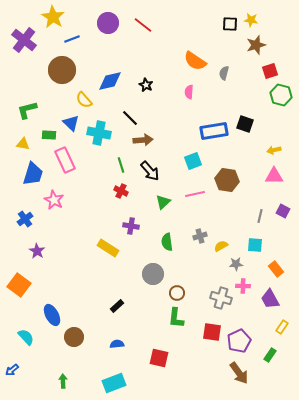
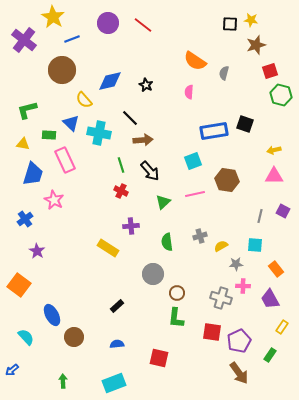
purple cross at (131, 226): rotated 14 degrees counterclockwise
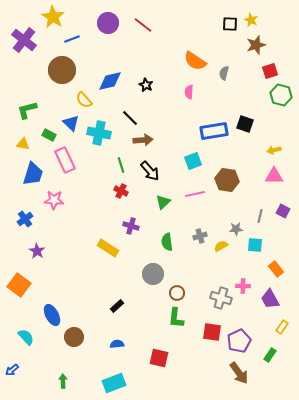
yellow star at (251, 20): rotated 16 degrees clockwise
green rectangle at (49, 135): rotated 24 degrees clockwise
pink star at (54, 200): rotated 24 degrees counterclockwise
purple cross at (131, 226): rotated 21 degrees clockwise
gray star at (236, 264): moved 35 px up
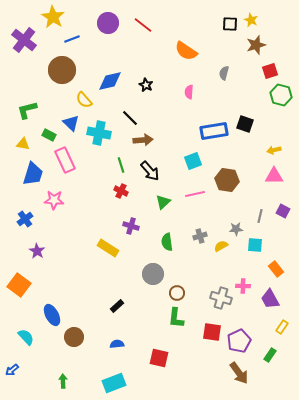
orange semicircle at (195, 61): moved 9 px left, 10 px up
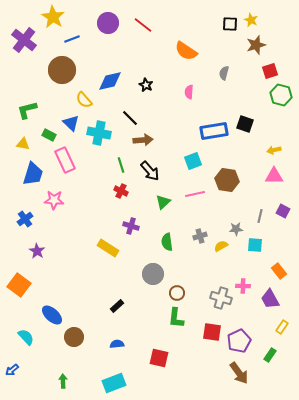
orange rectangle at (276, 269): moved 3 px right, 2 px down
blue ellipse at (52, 315): rotated 20 degrees counterclockwise
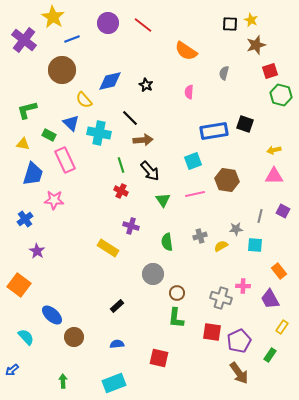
green triangle at (163, 202): moved 2 px up; rotated 21 degrees counterclockwise
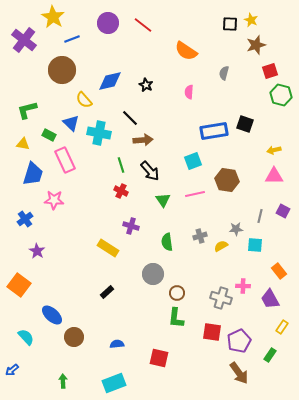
black rectangle at (117, 306): moved 10 px left, 14 px up
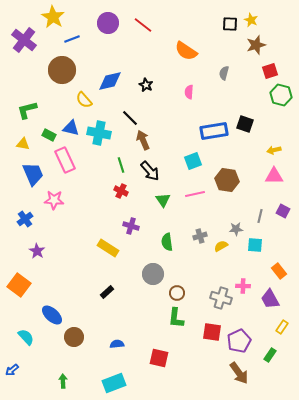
blue triangle at (71, 123): moved 5 px down; rotated 30 degrees counterclockwise
brown arrow at (143, 140): rotated 108 degrees counterclockwise
blue trapezoid at (33, 174): rotated 40 degrees counterclockwise
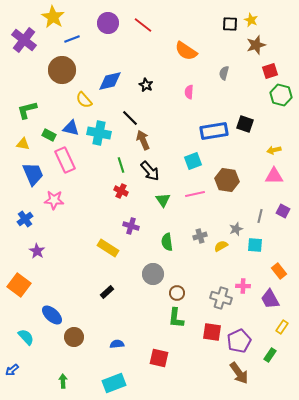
gray star at (236, 229): rotated 16 degrees counterclockwise
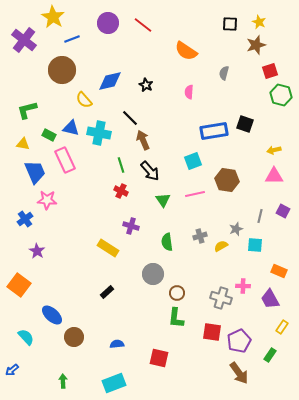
yellow star at (251, 20): moved 8 px right, 2 px down
blue trapezoid at (33, 174): moved 2 px right, 2 px up
pink star at (54, 200): moved 7 px left
orange rectangle at (279, 271): rotated 28 degrees counterclockwise
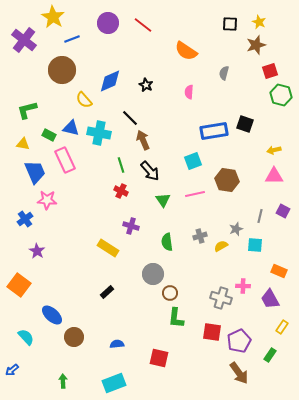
blue diamond at (110, 81): rotated 10 degrees counterclockwise
brown circle at (177, 293): moved 7 px left
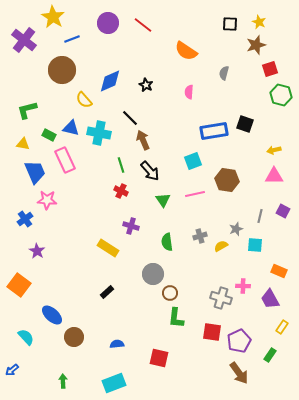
red square at (270, 71): moved 2 px up
